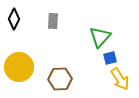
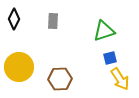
green triangle: moved 4 px right, 6 px up; rotated 30 degrees clockwise
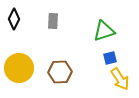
yellow circle: moved 1 px down
brown hexagon: moved 7 px up
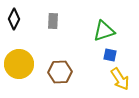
blue square: moved 3 px up; rotated 24 degrees clockwise
yellow circle: moved 4 px up
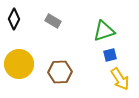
gray rectangle: rotated 63 degrees counterclockwise
blue square: rotated 24 degrees counterclockwise
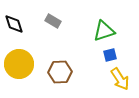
black diamond: moved 5 px down; rotated 45 degrees counterclockwise
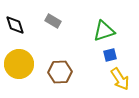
black diamond: moved 1 px right, 1 px down
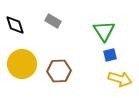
green triangle: rotated 45 degrees counterclockwise
yellow circle: moved 3 px right
brown hexagon: moved 1 px left, 1 px up
yellow arrow: rotated 40 degrees counterclockwise
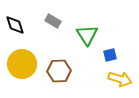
green triangle: moved 17 px left, 4 px down
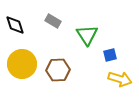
brown hexagon: moved 1 px left, 1 px up
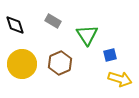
brown hexagon: moved 2 px right, 7 px up; rotated 20 degrees counterclockwise
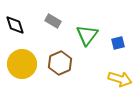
green triangle: rotated 10 degrees clockwise
blue square: moved 8 px right, 12 px up
